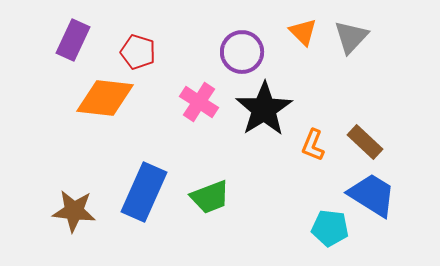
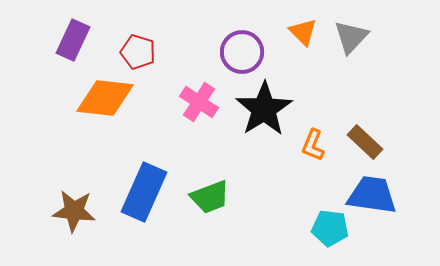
blue trapezoid: rotated 24 degrees counterclockwise
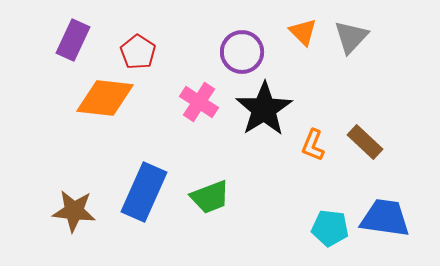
red pentagon: rotated 16 degrees clockwise
blue trapezoid: moved 13 px right, 23 px down
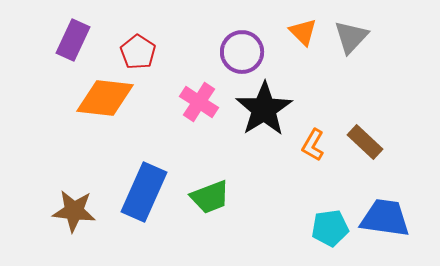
orange L-shape: rotated 8 degrees clockwise
cyan pentagon: rotated 15 degrees counterclockwise
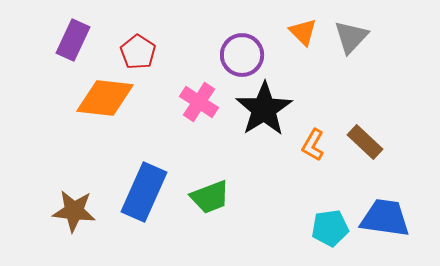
purple circle: moved 3 px down
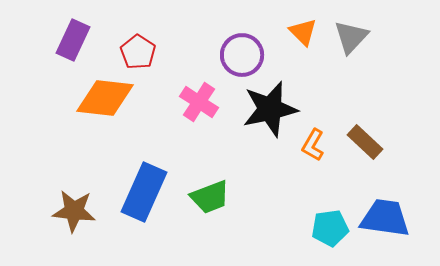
black star: moved 6 px right; rotated 20 degrees clockwise
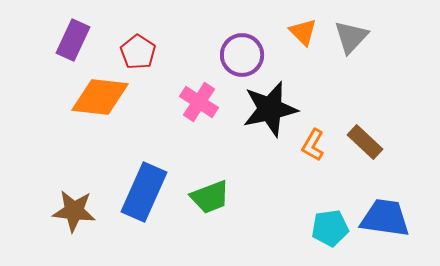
orange diamond: moved 5 px left, 1 px up
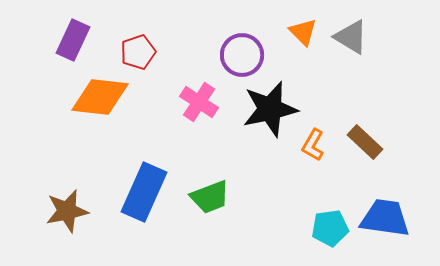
gray triangle: rotated 42 degrees counterclockwise
red pentagon: rotated 20 degrees clockwise
brown star: moved 7 px left; rotated 18 degrees counterclockwise
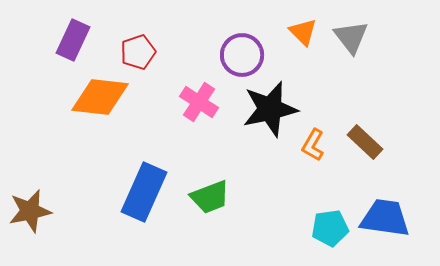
gray triangle: rotated 21 degrees clockwise
brown star: moved 37 px left
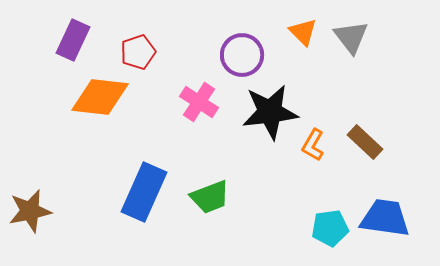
black star: moved 3 px down; rotated 6 degrees clockwise
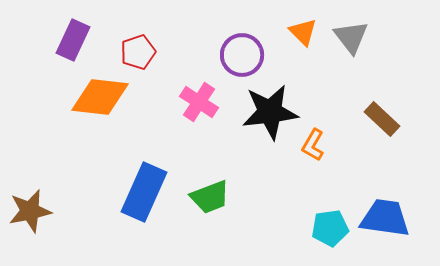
brown rectangle: moved 17 px right, 23 px up
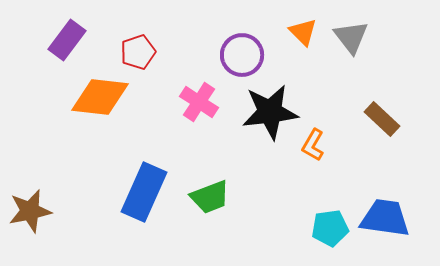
purple rectangle: moved 6 px left; rotated 12 degrees clockwise
